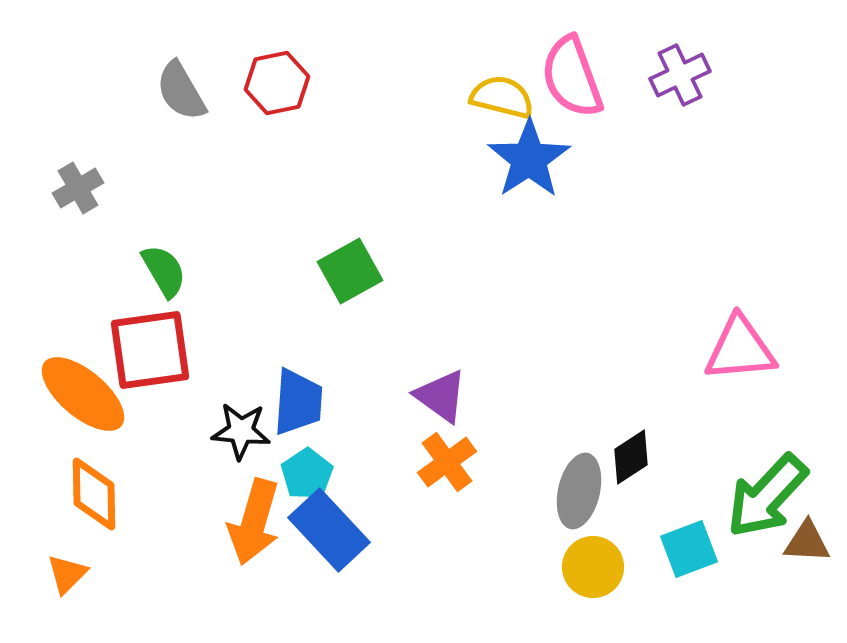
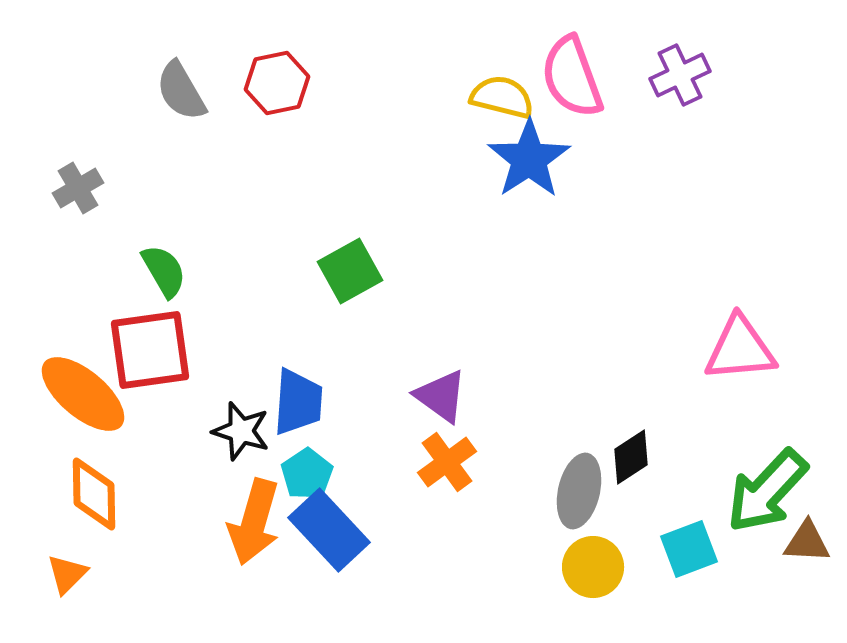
black star: rotated 12 degrees clockwise
green arrow: moved 5 px up
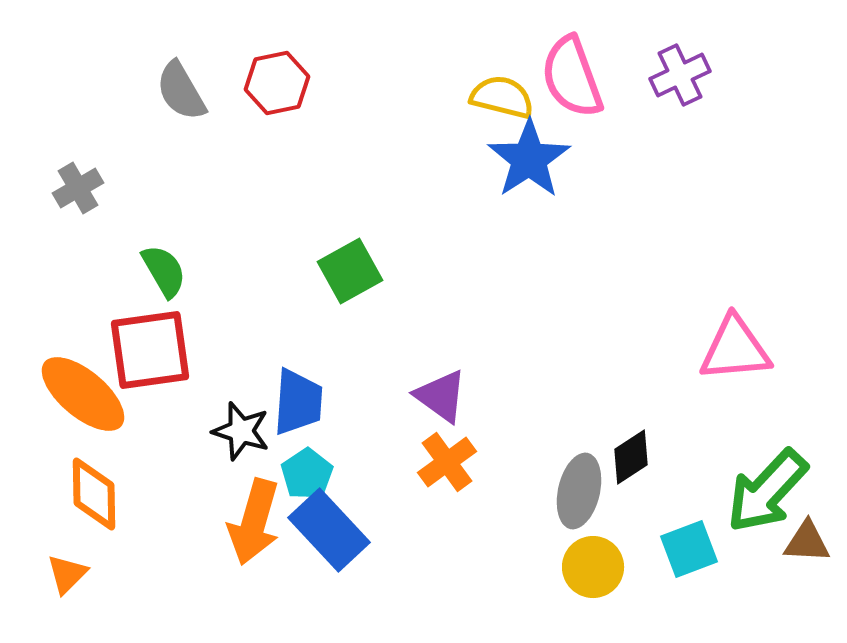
pink triangle: moved 5 px left
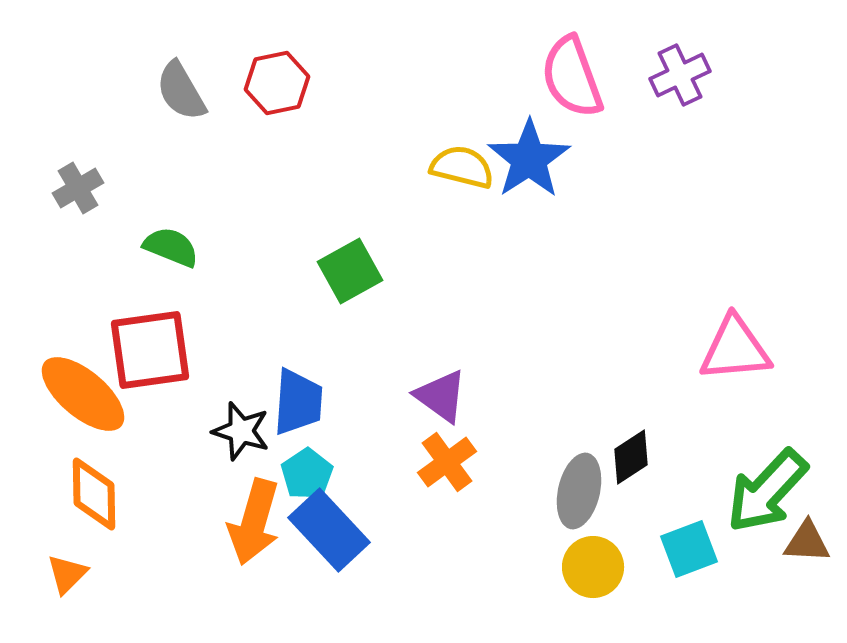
yellow semicircle: moved 40 px left, 70 px down
green semicircle: moved 7 px right, 24 px up; rotated 38 degrees counterclockwise
